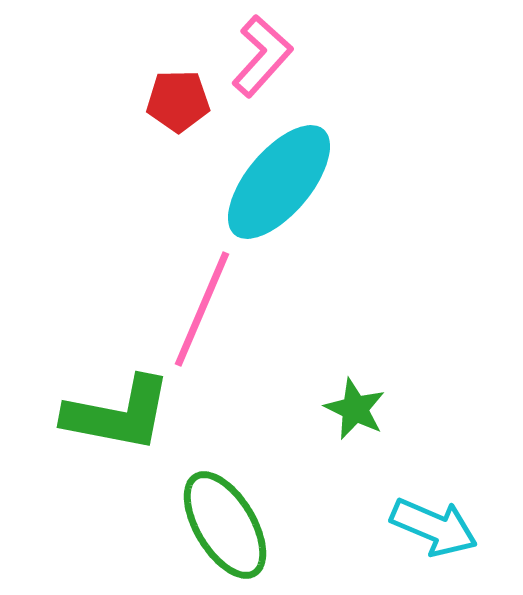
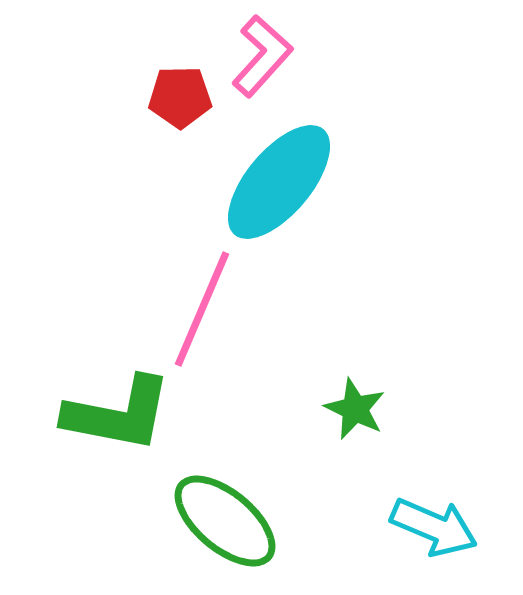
red pentagon: moved 2 px right, 4 px up
green ellipse: moved 4 px up; rotated 19 degrees counterclockwise
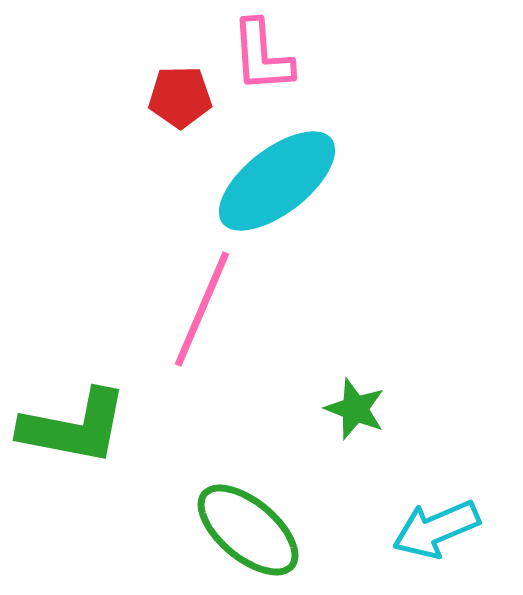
pink L-shape: rotated 134 degrees clockwise
cyan ellipse: moved 2 px left, 1 px up; rotated 12 degrees clockwise
green star: rotated 4 degrees counterclockwise
green L-shape: moved 44 px left, 13 px down
green ellipse: moved 23 px right, 9 px down
cyan arrow: moved 2 px right, 2 px down; rotated 134 degrees clockwise
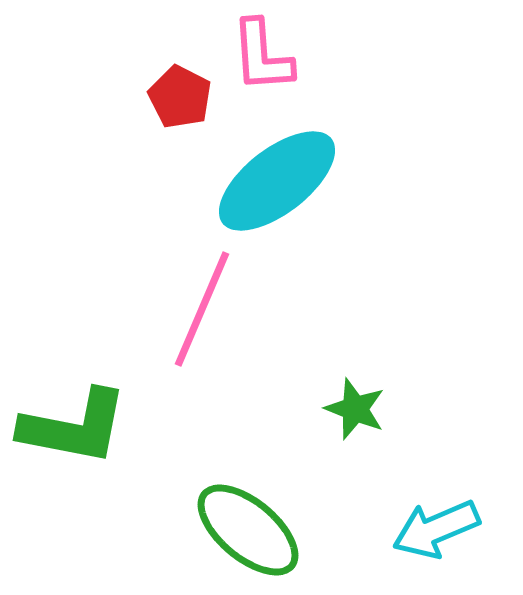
red pentagon: rotated 28 degrees clockwise
